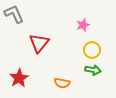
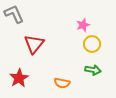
red triangle: moved 5 px left, 1 px down
yellow circle: moved 6 px up
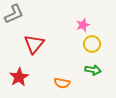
gray L-shape: rotated 90 degrees clockwise
red star: moved 1 px up
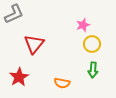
green arrow: rotated 84 degrees clockwise
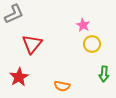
pink star: rotated 24 degrees counterclockwise
red triangle: moved 2 px left
green arrow: moved 11 px right, 4 px down
orange semicircle: moved 3 px down
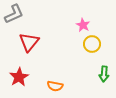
red triangle: moved 3 px left, 2 px up
orange semicircle: moved 7 px left
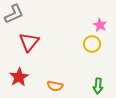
pink star: moved 17 px right
green arrow: moved 6 px left, 12 px down
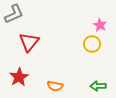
green arrow: rotated 84 degrees clockwise
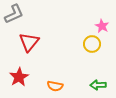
pink star: moved 2 px right, 1 px down
green arrow: moved 1 px up
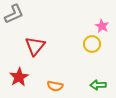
red triangle: moved 6 px right, 4 px down
